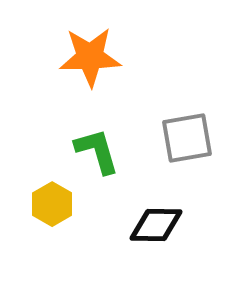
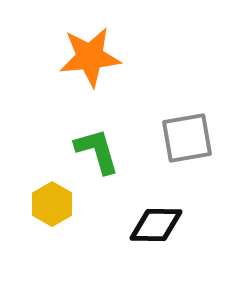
orange star: rotated 4 degrees counterclockwise
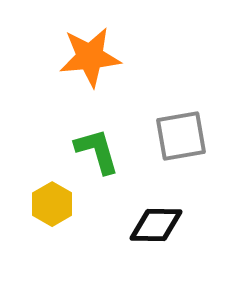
gray square: moved 6 px left, 2 px up
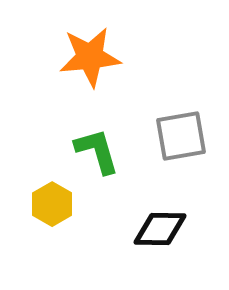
black diamond: moved 4 px right, 4 px down
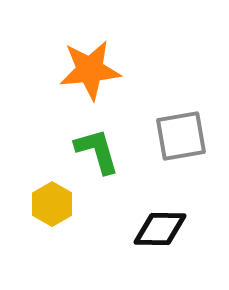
orange star: moved 13 px down
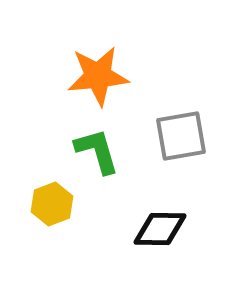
orange star: moved 8 px right, 6 px down
yellow hexagon: rotated 9 degrees clockwise
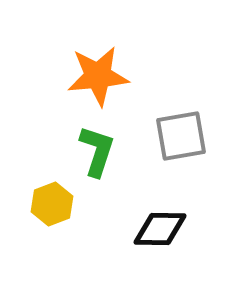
green L-shape: rotated 34 degrees clockwise
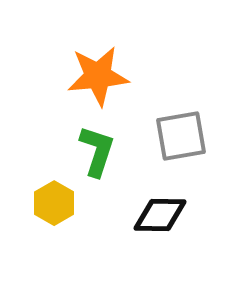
yellow hexagon: moved 2 px right, 1 px up; rotated 9 degrees counterclockwise
black diamond: moved 14 px up
